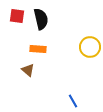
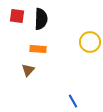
black semicircle: rotated 15 degrees clockwise
yellow circle: moved 5 px up
brown triangle: rotated 32 degrees clockwise
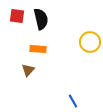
black semicircle: rotated 15 degrees counterclockwise
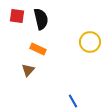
orange rectangle: rotated 21 degrees clockwise
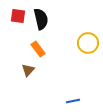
red square: moved 1 px right
yellow circle: moved 2 px left, 1 px down
orange rectangle: rotated 28 degrees clockwise
blue line: rotated 72 degrees counterclockwise
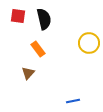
black semicircle: moved 3 px right
yellow circle: moved 1 px right
brown triangle: moved 3 px down
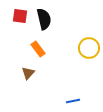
red square: moved 2 px right
yellow circle: moved 5 px down
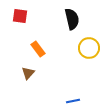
black semicircle: moved 28 px right
